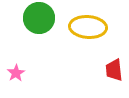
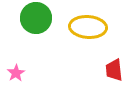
green circle: moved 3 px left
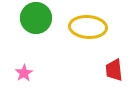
pink star: moved 8 px right
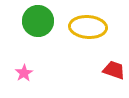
green circle: moved 2 px right, 3 px down
red trapezoid: rotated 115 degrees clockwise
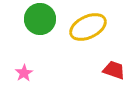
green circle: moved 2 px right, 2 px up
yellow ellipse: rotated 30 degrees counterclockwise
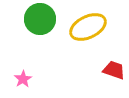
pink star: moved 1 px left, 6 px down
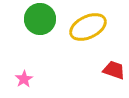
pink star: moved 1 px right
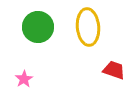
green circle: moved 2 px left, 8 px down
yellow ellipse: rotated 69 degrees counterclockwise
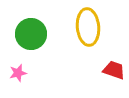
green circle: moved 7 px left, 7 px down
pink star: moved 6 px left, 6 px up; rotated 18 degrees clockwise
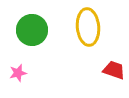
green circle: moved 1 px right, 4 px up
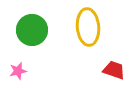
pink star: moved 2 px up
